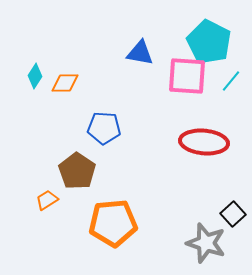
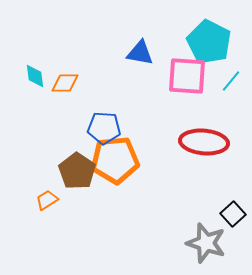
cyan diamond: rotated 40 degrees counterclockwise
orange pentagon: moved 2 px right, 63 px up
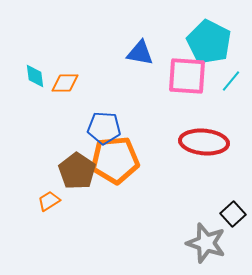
orange trapezoid: moved 2 px right, 1 px down
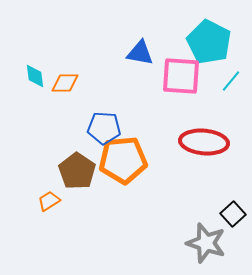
pink square: moved 6 px left
orange pentagon: moved 8 px right
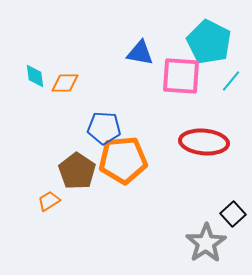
gray star: rotated 21 degrees clockwise
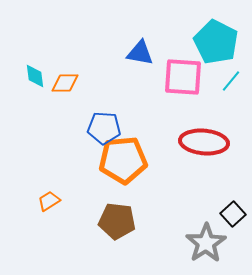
cyan pentagon: moved 7 px right
pink square: moved 2 px right, 1 px down
brown pentagon: moved 40 px right, 50 px down; rotated 27 degrees counterclockwise
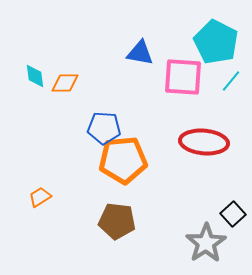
orange trapezoid: moved 9 px left, 4 px up
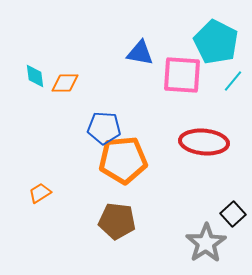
pink square: moved 1 px left, 2 px up
cyan line: moved 2 px right
orange trapezoid: moved 4 px up
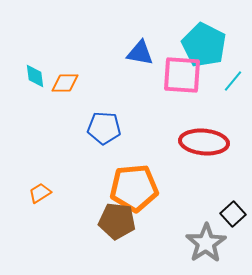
cyan pentagon: moved 12 px left, 3 px down
orange pentagon: moved 11 px right, 28 px down
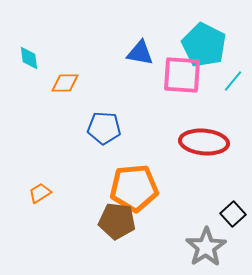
cyan diamond: moved 6 px left, 18 px up
gray star: moved 4 px down
